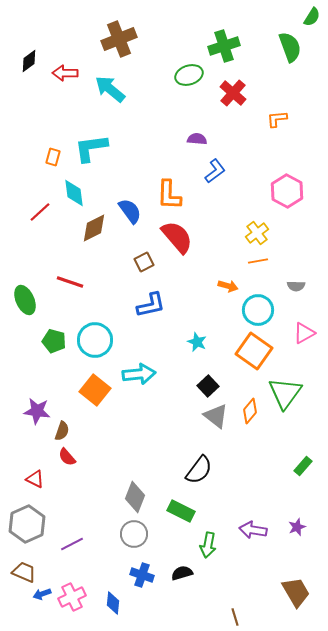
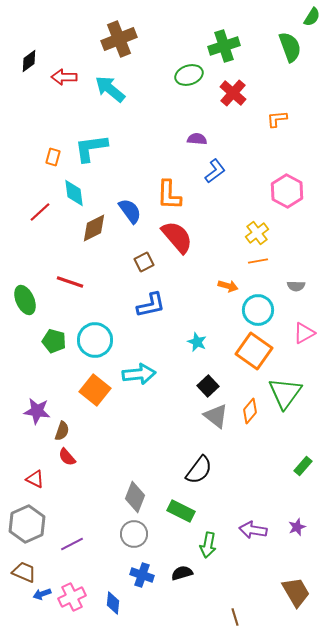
red arrow at (65, 73): moved 1 px left, 4 px down
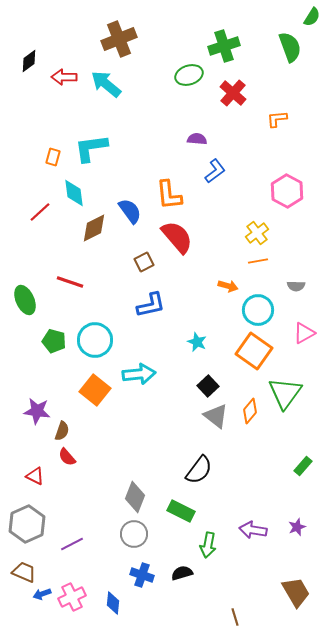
cyan arrow at (110, 89): moved 4 px left, 5 px up
orange L-shape at (169, 195): rotated 8 degrees counterclockwise
red triangle at (35, 479): moved 3 px up
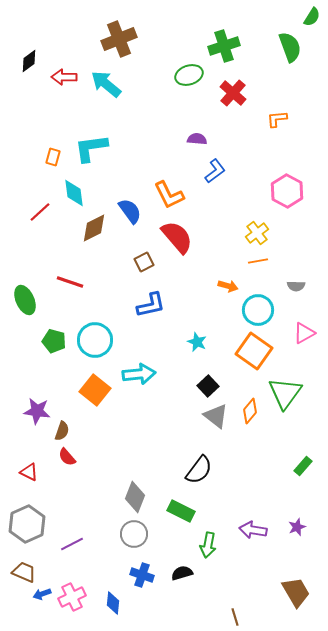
orange L-shape at (169, 195): rotated 20 degrees counterclockwise
red triangle at (35, 476): moved 6 px left, 4 px up
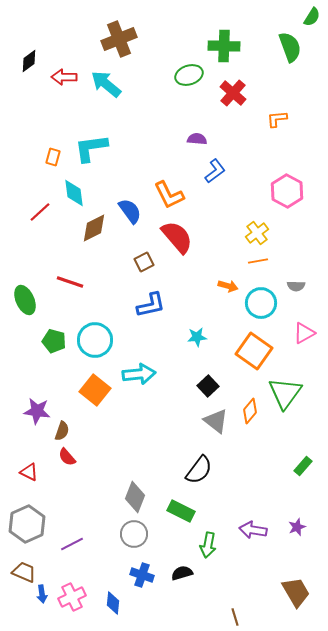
green cross at (224, 46): rotated 20 degrees clockwise
cyan circle at (258, 310): moved 3 px right, 7 px up
cyan star at (197, 342): moved 5 px up; rotated 30 degrees counterclockwise
gray triangle at (216, 416): moved 5 px down
blue arrow at (42, 594): rotated 78 degrees counterclockwise
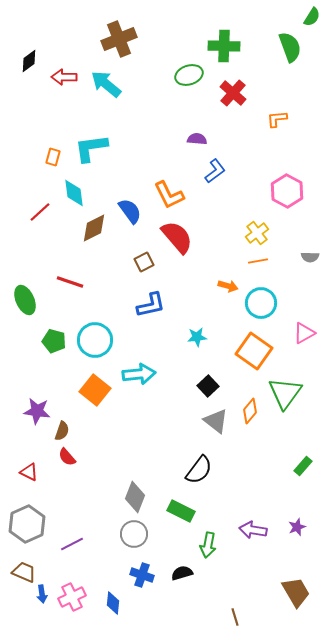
gray semicircle at (296, 286): moved 14 px right, 29 px up
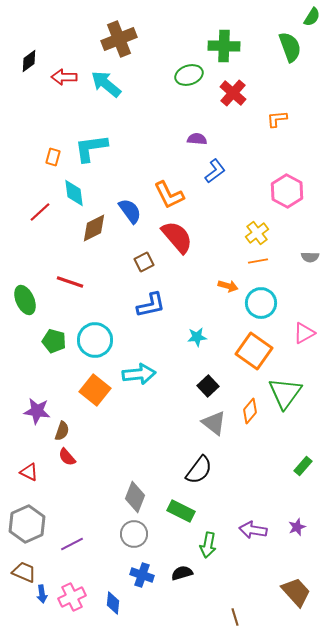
gray triangle at (216, 421): moved 2 px left, 2 px down
brown trapezoid at (296, 592): rotated 12 degrees counterclockwise
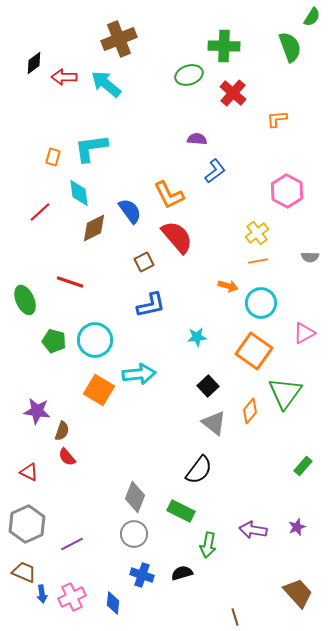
black diamond at (29, 61): moved 5 px right, 2 px down
cyan diamond at (74, 193): moved 5 px right
orange square at (95, 390): moved 4 px right; rotated 8 degrees counterclockwise
brown trapezoid at (296, 592): moved 2 px right, 1 px down
